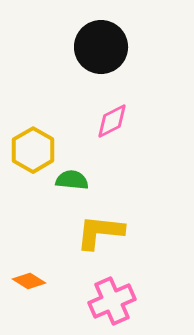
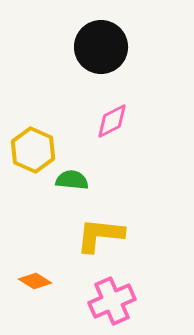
yellow hexagon: rotated 6 degrees counterclockwise
yellow L-shape: moved 3 px down
orange diamond: moved 6 px right
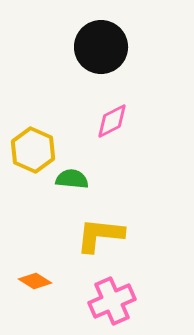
green semicircle: moved 1 px up
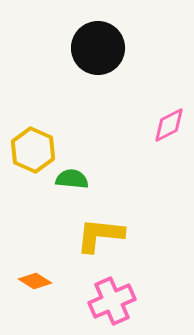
black circle: moved 3 px left, 1 px down
pink diamond: moved 57 px right, 4 px down
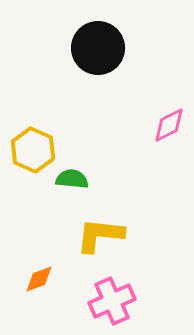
orange diamond: moved 4 px right, 2 px up; rotated 52 degrees counterclockwise
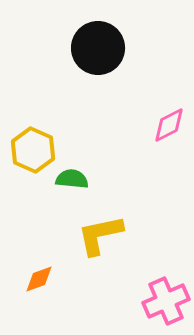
yellow L-shape: rotated 18 degrees counterclockwise
pink cross: moved 54 px right
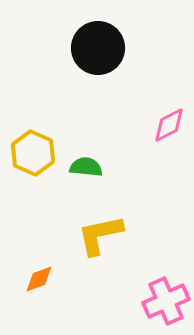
yellow hexagon: moved 3 px down
green semicircle: moved 14 px right, 12 px up
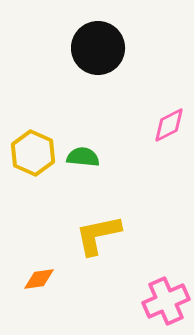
green semicircle: moved 3 px left, 10 px up
yellow L-shape: moved 2 px left
orange diamond: rotated 12 degrees clockwise
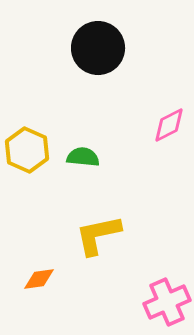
yellow hexagon: moved 6 px left, 3 px up
pink cross: moved 1 px right, 1 px down
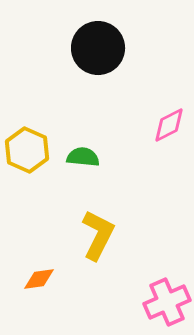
yellow L-shape: rotated 129 degrees clockwise
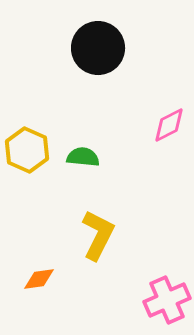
pink cross: moved 2 px up
